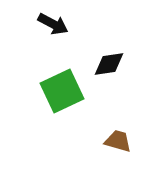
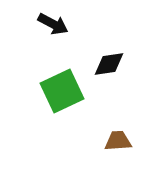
brown trapezoid: rotated 20 degrees counterclockwise
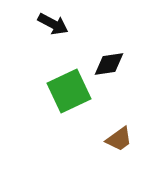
green square: moved 7 px right
brown trapezoid: moved 1 px right, 2 px up; rotated 148 degrees clockwise
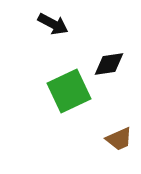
brown trapezoid: rotated 12 degrees clockwise
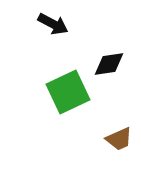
green square: moved 1 px left, 1 px down
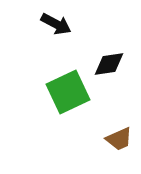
black arrow: moved 3 px right
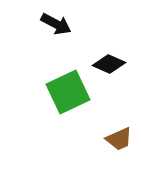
black diamond: rotated 32 degrees clockwise
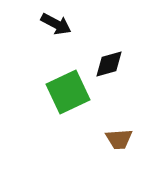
black diamond: rotated 40 degrees counterclockwise
brown trapezoid: rotated 20 degrees clockwise
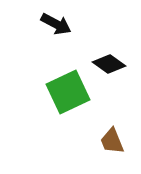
black diamond: rotated 52 degrees clockwise
brown trapezoid: moved 7 px left, 2 px down; rotated 72 degrees clockwise
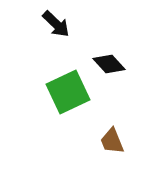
black arrow: rotated 16 degrees clockwise
black diamond: rotated 12 degrees clockwise
